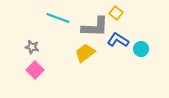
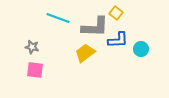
blue L-shape: rotated 145 degrees clockwise
pink square: rotated 36 degrees counterclockwise
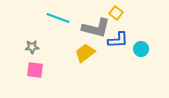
gray L-shape: moved 1 px right, 1 px down; rotated 12 degrees clockwise
gray star: rotated 16 degrees counterclockwise
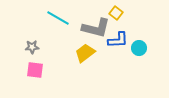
cyan line: rotated 10 degrees clockwise
cyan circle: moved 2 px left, 1 px up
